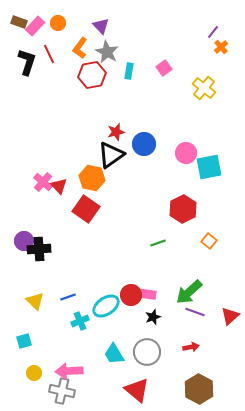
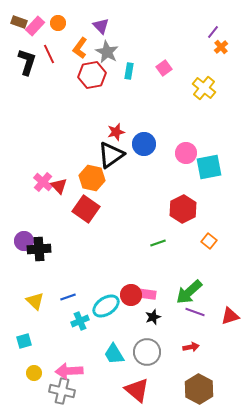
red triangle at (230, 316): rotated 24 degrees clockwise
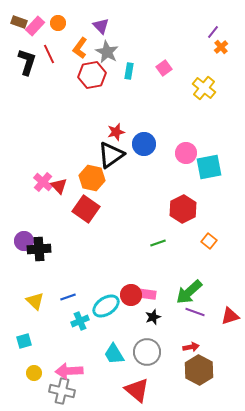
brown hexagon at (199, 389): moved 19 px up
